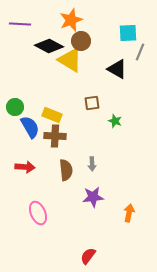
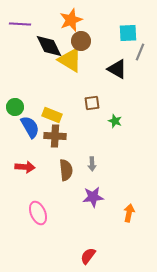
black diamond: rotated 36 degrees clockwise
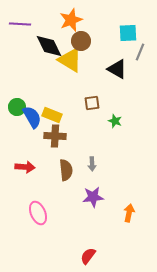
green circle: moved 2 px right
blue semicircle: moved 2 px right, 10 px up
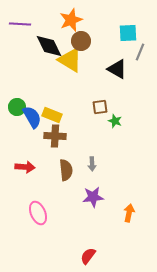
brown square: moved 8 px right, 4 px down
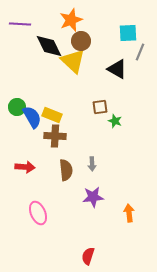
yellow triangle: moved 3 px right, 1 px down; rotated 12 degrees clockwise
orange arrow: rotated 18 degrees counterclockwise
red semicircle: rotated 18 degrees counterclockwise
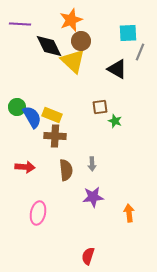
pink ellipse: rotated 35 degrees clockwise
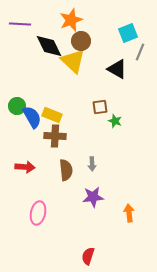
cyan square: rotated 18 degrees counterclockwise
green circle: moved 1 px up
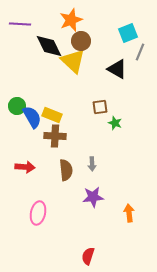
green star: moved 2 px down
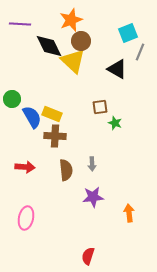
green circle: moved 5 px left, 7 px up
yellow rectangle: moved 1 px up
pink ellipse: moved 12 px left, 5 px down
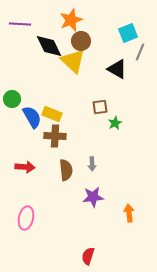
green star: rotated 24 degrees clockwise
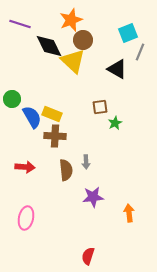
purple line: rotated 15 degrees clockwise
brown circle: moved 2 px right, 1 px up
gray arrow: moved 6 px left, 2 px up
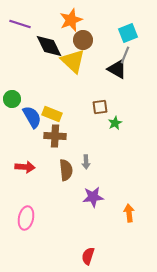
gray line: moved 15 px left, 3 px down
